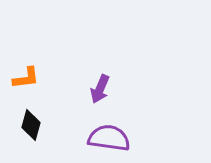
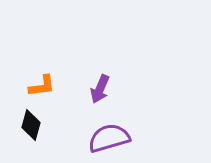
orange L-shape: moved 16 px right, 8 px down
purple semicircle: rotated 24 degrees counterclockwise
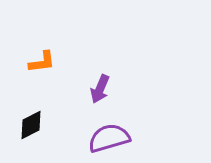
orange L-shape: moved 24 px up
black diamond: rotated 48 degrees clockwise
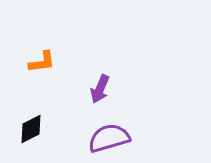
black diamond: moved 4 px down
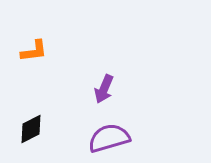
orange L-shape: moved 8 px left, 11 px up
purple arrow: moved 4 px right
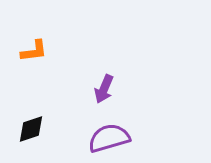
black diamond: rotated 8 degrees clockwise
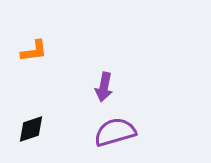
purple arrow: moved 2 px up; rotated 12 degrees counterclockwise
purple semicircle: moved 6 px right, 6 px up
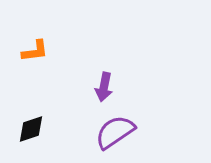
orange L-shape: moved 1 px right
purple semicircle: rotated 18 degrees counterclockwise
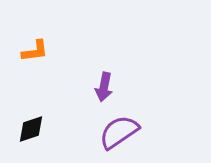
purple semicircle: moved 4 px right
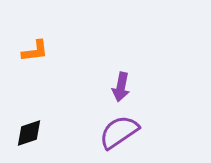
purple arrow: moved 17 px right
black diamond: moved 2 px left, 4 px down
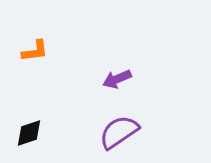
purple arrow: moved 4 px left, 8 px up; rotated 56 degrees clockwise
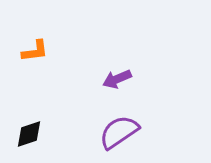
black diamond: moved 1 px down
